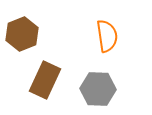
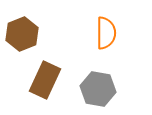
orange semicircle: moved 1 px left, 3 px up; rotated 8 degrees clockwise
gray hexagon: rotated 8 degrees clockwise
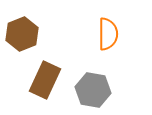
orange semicircle: moved 2 px right, 1 px down
gray hexagon: moved 5 px left, 1 px down
